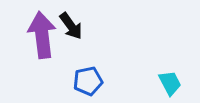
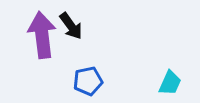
cyan trapezoid: rotated 52 degrees clockwise
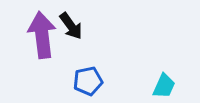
cyan trapezoid: moved 6 px left, 3 px down
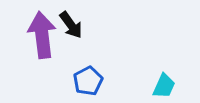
black arrow: moved 1 px up
blue pentagon: rotated 16 degrees counterclockwise
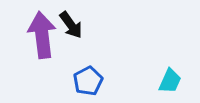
cyan trapezoid: moved 6 px right, 5 px up
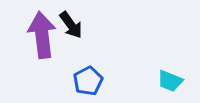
cyan trapezoid: rotated 88 degrees clockwise
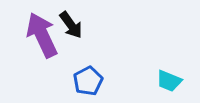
purple arrow: rotated 18 degrees counterclockwise
cyan trapezoid: moved 1 px left
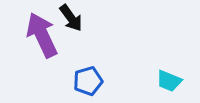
black arrow: moved 7 px up
blue pentagon: rotated 12 degrees clockwise
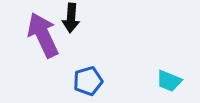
black arrow: rotated 40 degrees clockwise
purple arrow: moved 1 px right
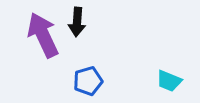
black arrow: moved 6 px right, 4 px down
